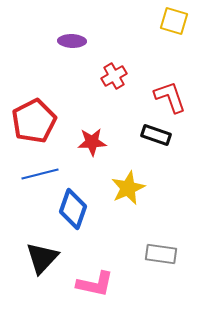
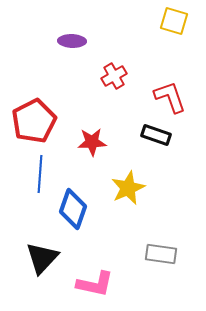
blue line: rotated 72 degrees counterclockwise
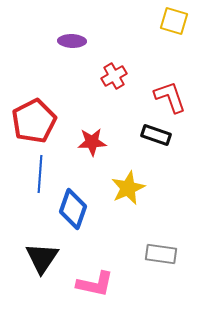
black triangle: rotated 9 degrees counterclockwise
